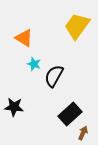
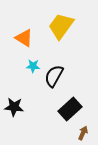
yellow trapezoid: moved 16 px left
cyan star: moved 1 px left, 2 px down; rotated 16 degrees counterclockwise
black rectangle: moved 5 px up
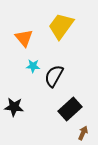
orange triangle: rotated 18 degrees clockwise
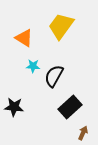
orange triangle: rotated 18 degrees counterclockwise
black rectangle: moved 2 px up
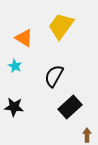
cyan star: moved 18 px left; rotated 24 degrees clockwise
brown arrow: moved 4 px right, 2 px down; rotated 24 degrees counterclockwise
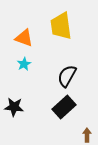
yellow trapezoid: rotated 44 degrees counterclockwise
orange triangle: rotated 12 degrees counterclockwise
cyan star: moved 9 px right, 2 px up; rotated 16 degrees clockwise
black semicircle: moved 13 px right
black rectangle: moved 6 px left
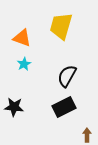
yellow trapezoid: rotated 24 degrees clockwise
orange triangle: moved 2 px left
black rectangle: rotated 15 degrees clockwise
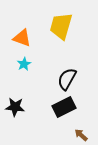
black semicircle: moved 3 px down
black star: moved 1 px right
brown arrow: moved 6 px left; rotated 48 degrees counterclockwise
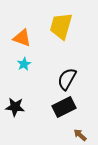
brown arrow: moved 1 px left
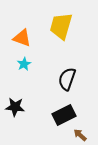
black semicircle: rotated 10 degrees counterclockwise
black rectangle: moved 8 px down
